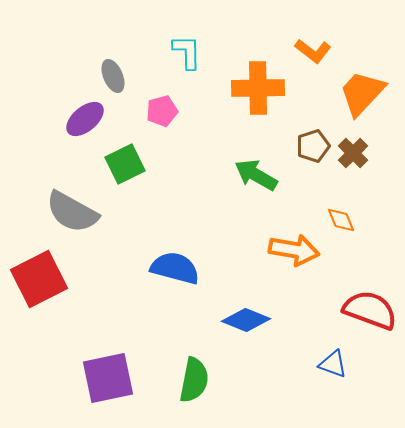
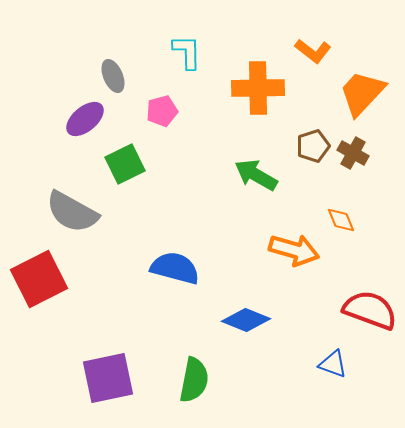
brown cross: rotated 16 degrees counterclockwise
orange arrow: rotated 6 degrees clockwise
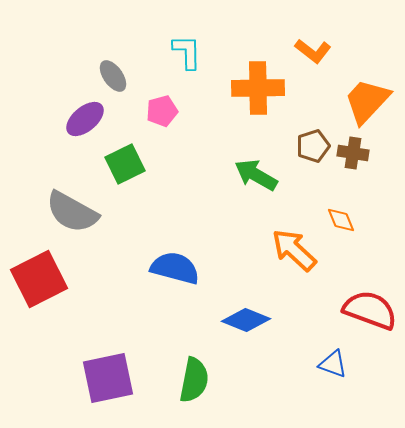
gray ellipse: rotated 12 degrees counterclockwise
orange trapezoid: moved 5 px right, 8 px down
brown cross: rotated 20 degrees counterclockwise
orange arrow: rotated 153 degrees counterclockwise
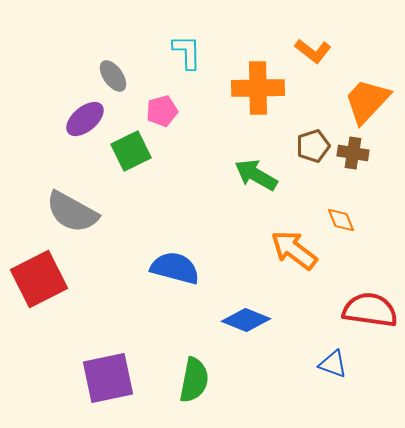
green square: moved 6 px right, 13 px up
orange arrow: rotated 6 degrees counterclockwise
red semicircle: rotated 12 degrees counterclockwise
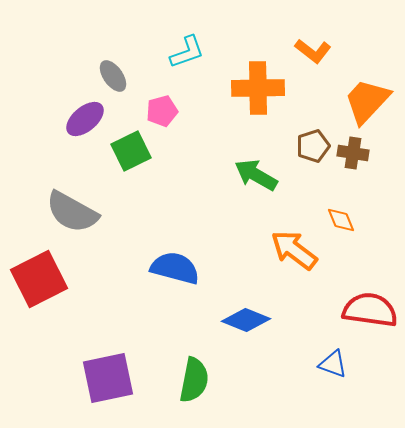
cyan L-shape: rotated 72 degrees clockwise
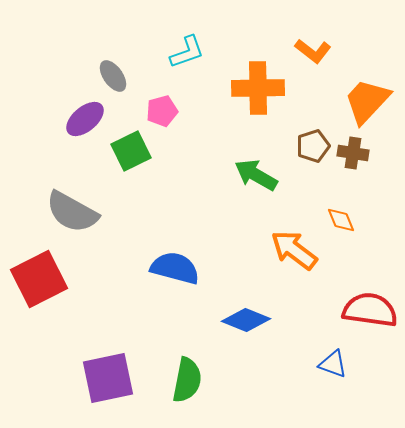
green semicircle: moved 7 px left
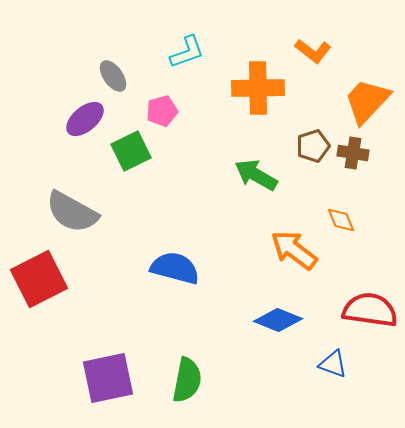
blue diamond: moved 32 px right
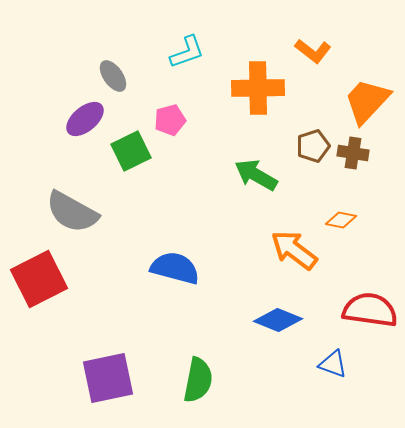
pink pentagon: moved 8 px right, 9 px down
orange diamond: rotated 56 degrees counterclockwise
green semicircle: moved 11 px right
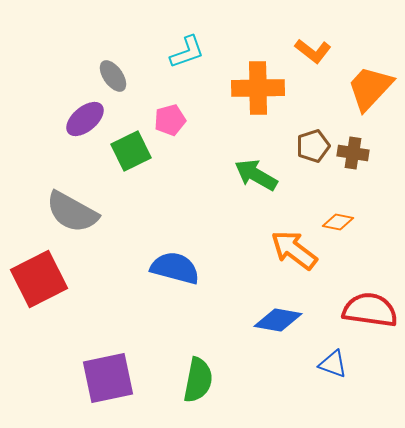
orange trapezoid: moved 3 px right, 13 px up
orange diamond: moved 3 px left, 2 px down
blue diamond: rotated 12 degrees counterclockwise
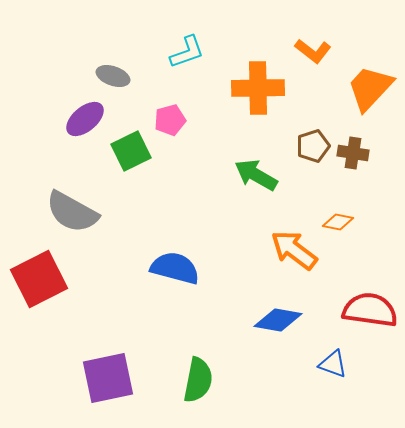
gray ellipse: rotated 36 degrees counterclockwise
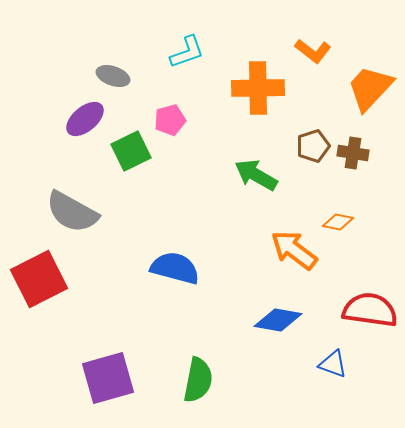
purple square: rotated 4 degrees counterclockwise
